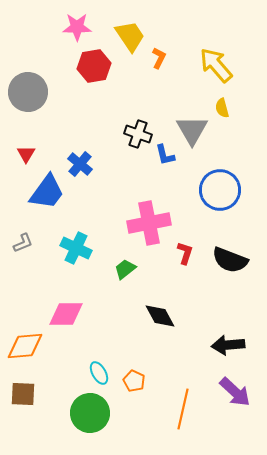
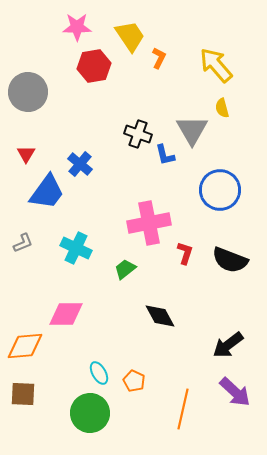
black arrow: rotated 32 degrees counterclockwise
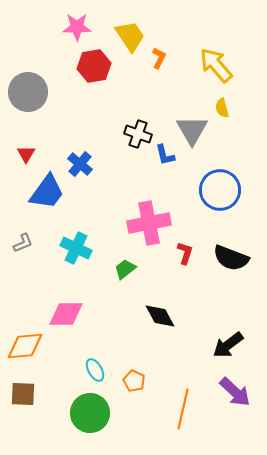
black semicircle: moved 1 px right, 2 px up
cyan ellipse: moved 4 px left, 3 px up
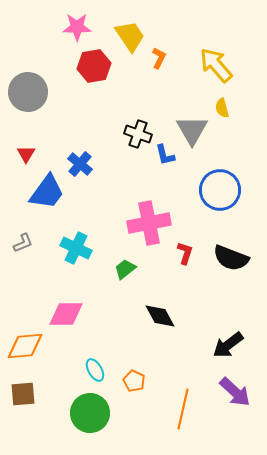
brown square: rotated 8 degrees counterclockwise
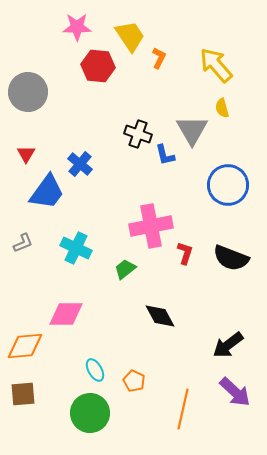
red hexagon: moved 4 px right; rotated 16 degrees clockwise
blue circle: moved 8 px right, 5 px up
pink cross: moved 2 px right, 3 px down
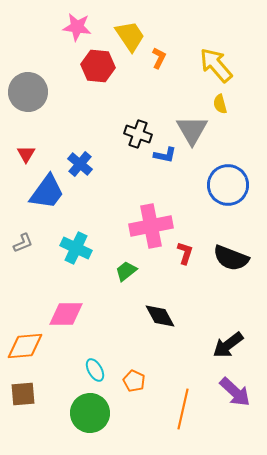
pink star: rotated 8 degrees clockwise
yellow semicircle: moved 2 px left, 4 px up
blue L-shape: rotated 65 degrees counterclockwise
green trapezoid: moved 1 px right, 2 px down
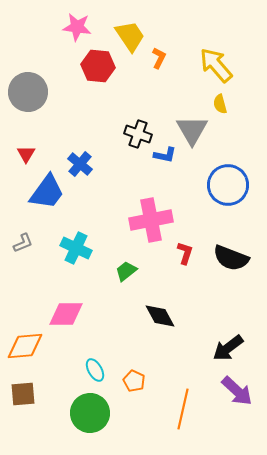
pink cross: moved 6 px up
black arrow: moved 3 px down
purple arrow: moved 2 px right, 1 px up
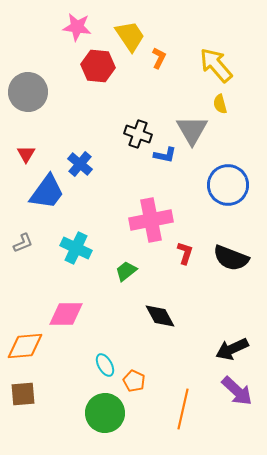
black arrow: moved 4 px right, 1 px down; rotated 12 degrees clockwise
cyan ellipse: moved 10 px right, 5 px up
green circle: moved 15 px right
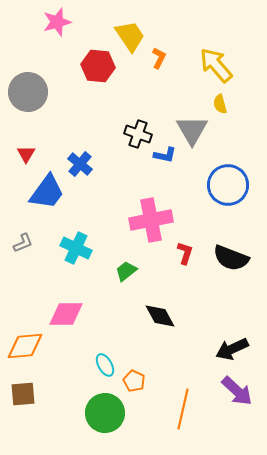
pink star: moved 20 px left, 5 px up; rotated 24 degrees counterclockwise
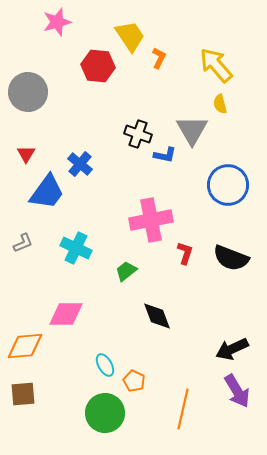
black diamond: moved 3 px left; rotated 8 degrees clockwise
purple arrow: rotated 16 degrees clockwise
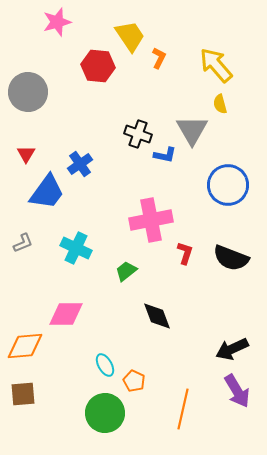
blue cross: rotated 15 degrees clockwise
